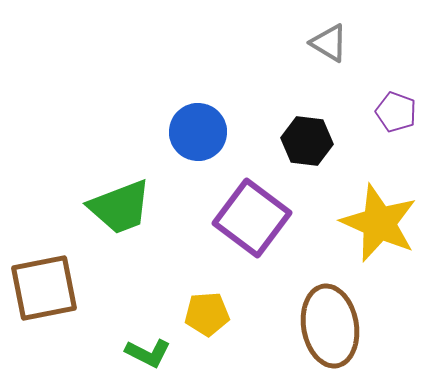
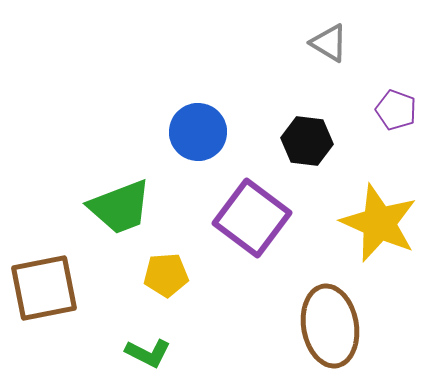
purple pentagon: moved 2 px up
yellow pentagon: moved 41 px left, 39 px up
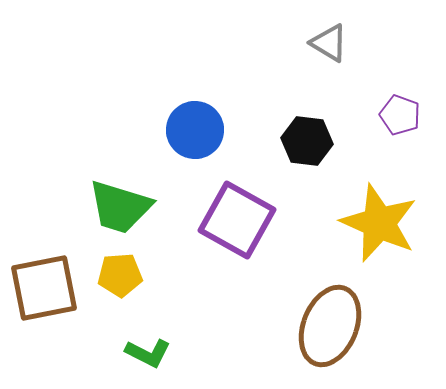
purple pentagon: moved 4 px right, 5 px down
blue circle: moved 3 px left, 2 px up
green trapezoid: rotated 38 degrees clockwise
purple square: moved 15 px left, 2 px down; rotated 8 degrees counterclockwise
yellow pentagon: moved 46 px left
brown ellipse: rotated 32 degrees clockwise
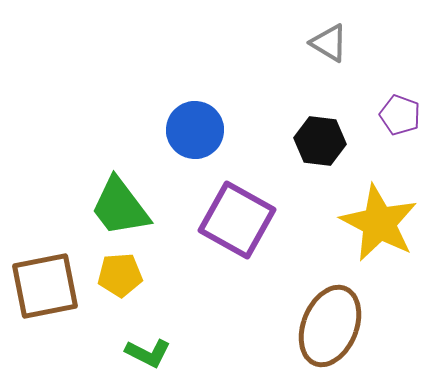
black hexagon: moved 13 px right
green trapezoid: rotated 36 degrees clockwise
yellow star: rotated 4 degrees clockwise
brown square: moved 1 px right, 2 px up
